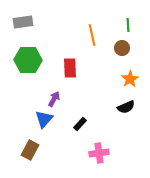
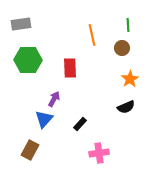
gray rectangle: moved 2 px left, 2 px down
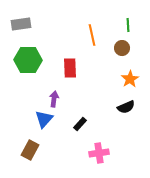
purple arrow: rotated 21 degrees counterclockwise
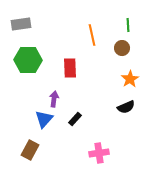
black rectangle: moved 5 px left, 5 px up
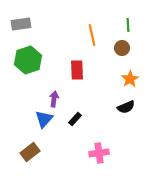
green hexagon: rotated 20 degrees counterclockwise
red rectangle: moved 7 px right, 2 px down
brown rectangle: moved 2 px down; rotated 24 degrees clockwise
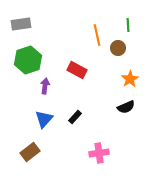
orange line: moved 5 px right
brown circle: moved 4 px left
red rectangle: rotated 60 degrees counterclockwise
purple arrow: moved 9 px left, 13 px up
black rectangle: moved 2 px up
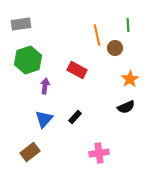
brown circle: moved 3 px left
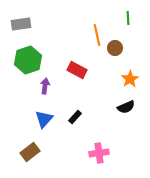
green line: moved 7 px up
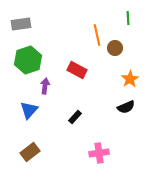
blue triangle: moved 15 px left, 9 px up
